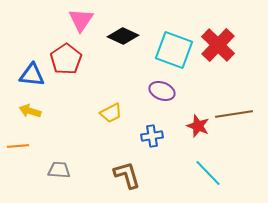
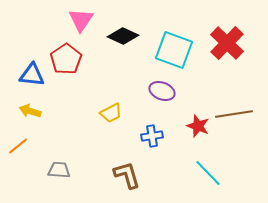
red cross: moved 9 px right, 2 px up
orange line: rotated 35 degrees counterclockwise
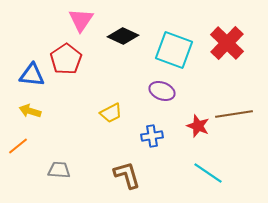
cyan line: rotated 12 degrees counterclockwise
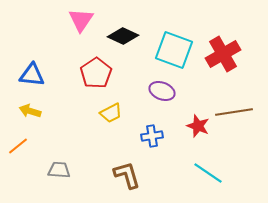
red cross: moved 4 px left, 11 px down; rotated 16 degrees clockwise
red pentagon: moved 30 px right, 14 px down
brown line: moved 2 px up
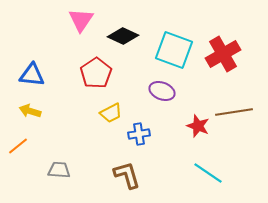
blue cross: moved 13 px left, 2 px up
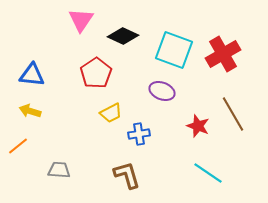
brown line: moved 1 px left, 2 px down; rotated 69 degrees clockwise
